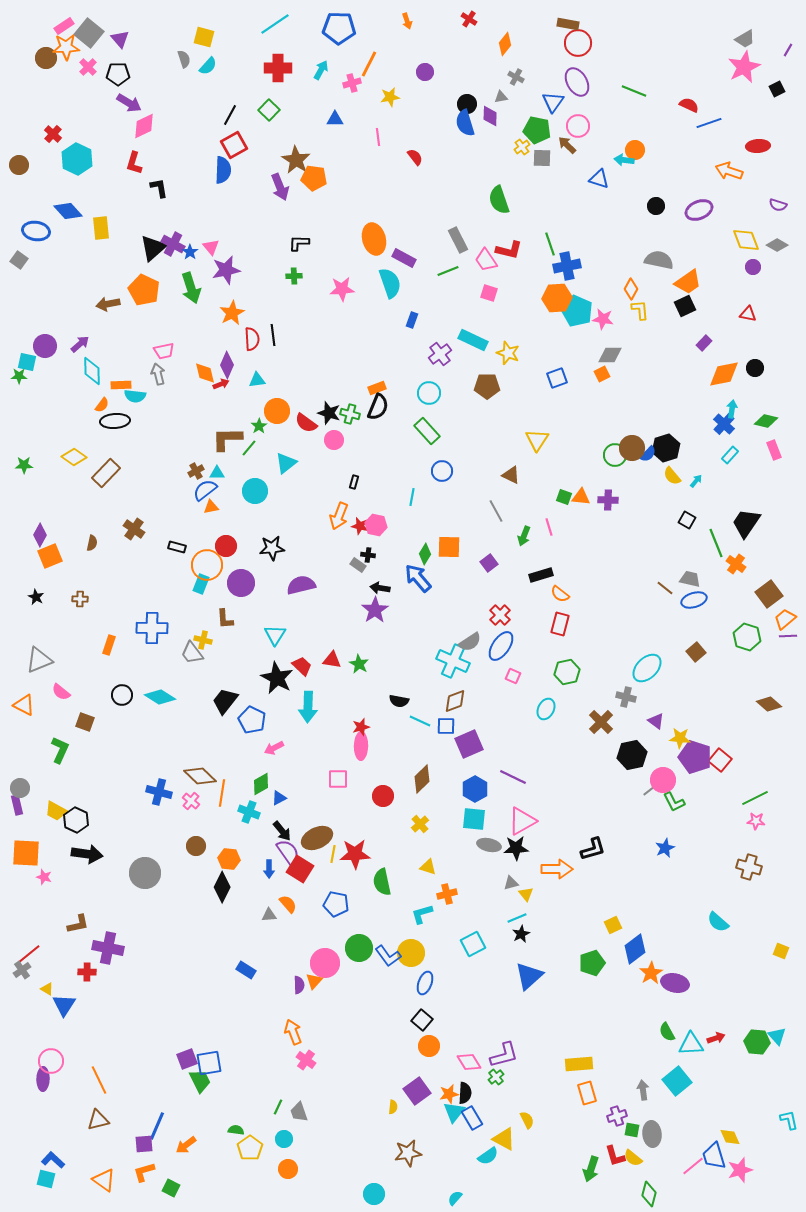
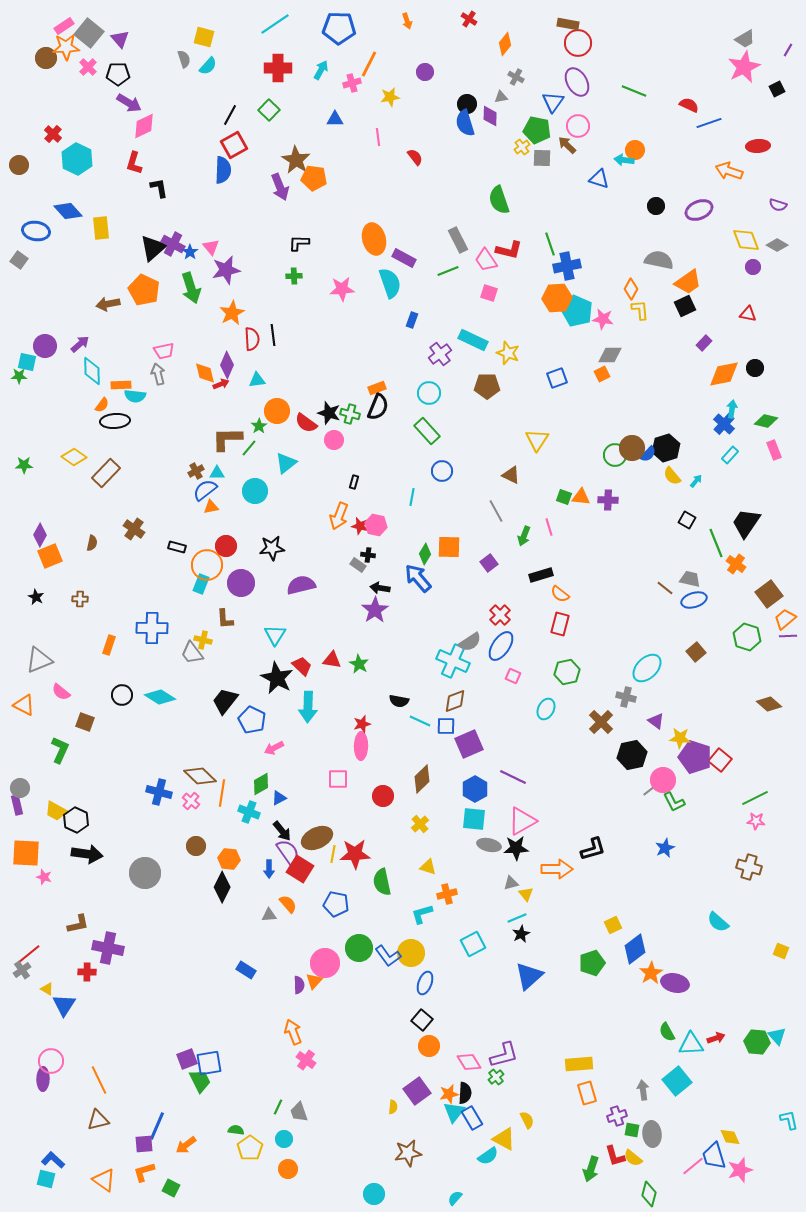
red star at (361, 727): moved 1 px right, 3 px up
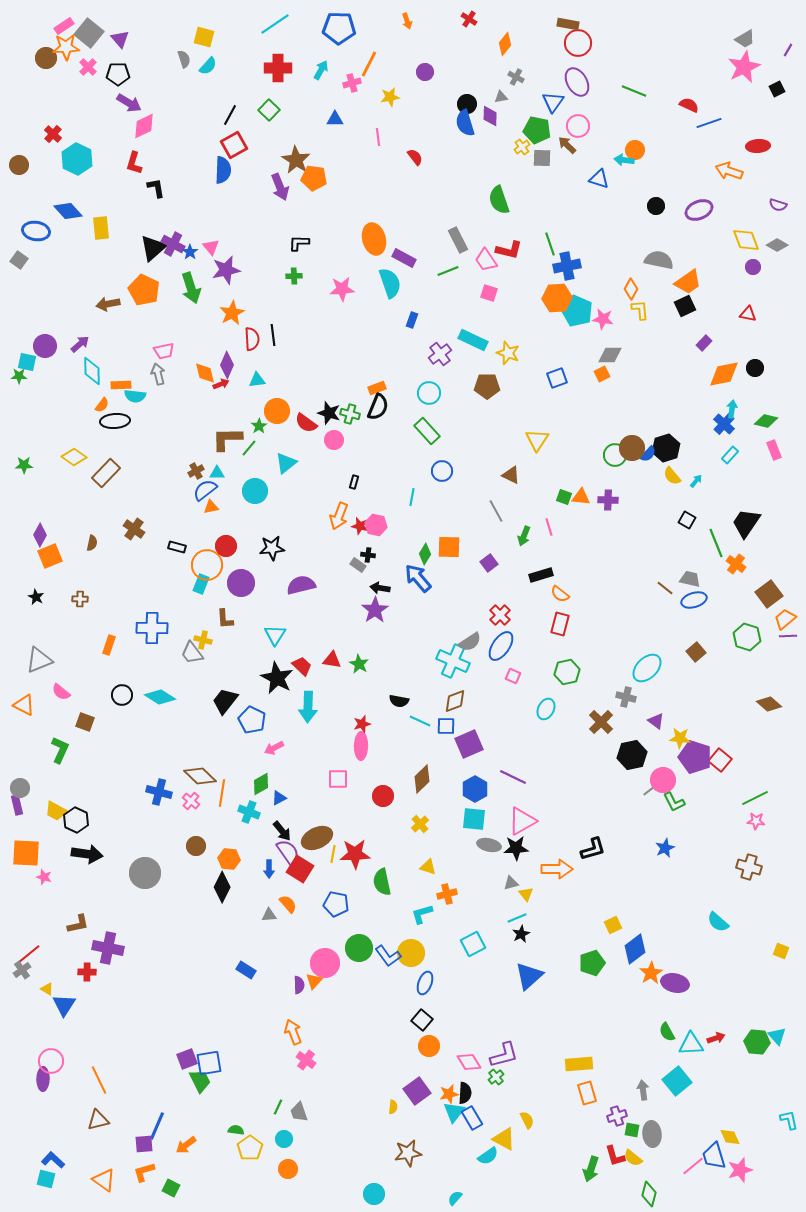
black L-shape at (159, 188): moved 3 px left
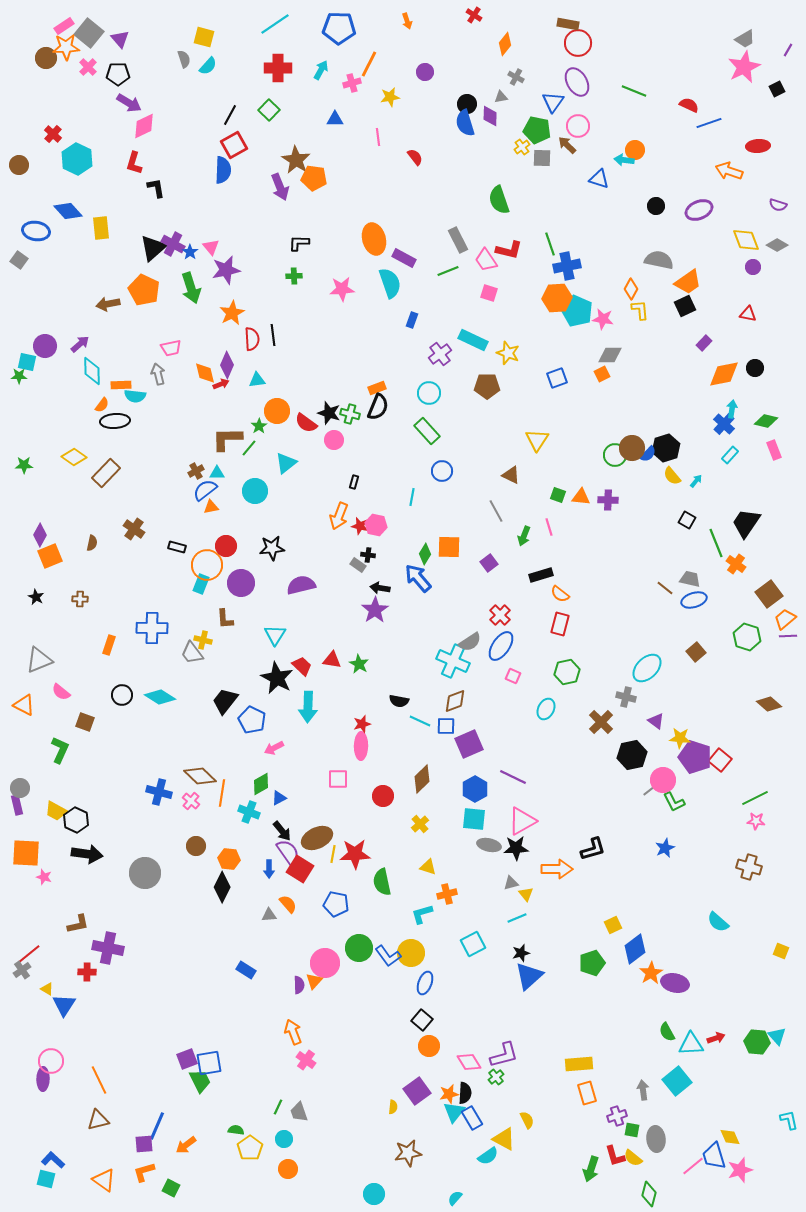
red cross at (469, 19): moved 5 px right, 4 px up
pink trapezoid at (164, 351): moved 7 px right, 3 px up
green square at (564, 497): moved 6 px left, 2 px up
black star at (521, 934): moved 19 px down; rotated 12 degrees clockwise
gray ellipse at (652, 1134): moved 4 px right, 5 px down
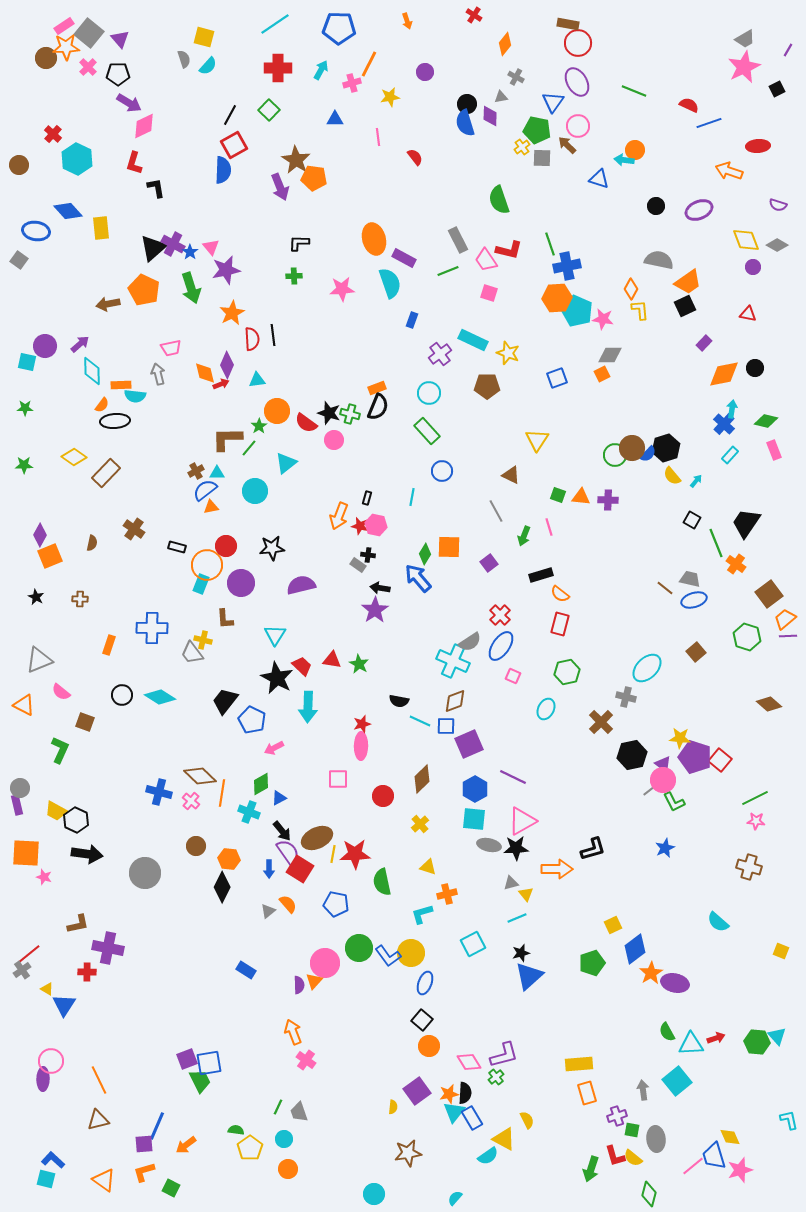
green star at (19, 376): moved 6 px right, 32 px down
black rectangle at (354, 482): moved 13 px right, 16 px down
black square at (687, 520): moved 5 px right
purple triangle at (656, 721): moved 7 px right, 43 px down
gray triangle at (269, 915): moved 1 px left, 4 px up; rotated 35 degrees counterclockwise
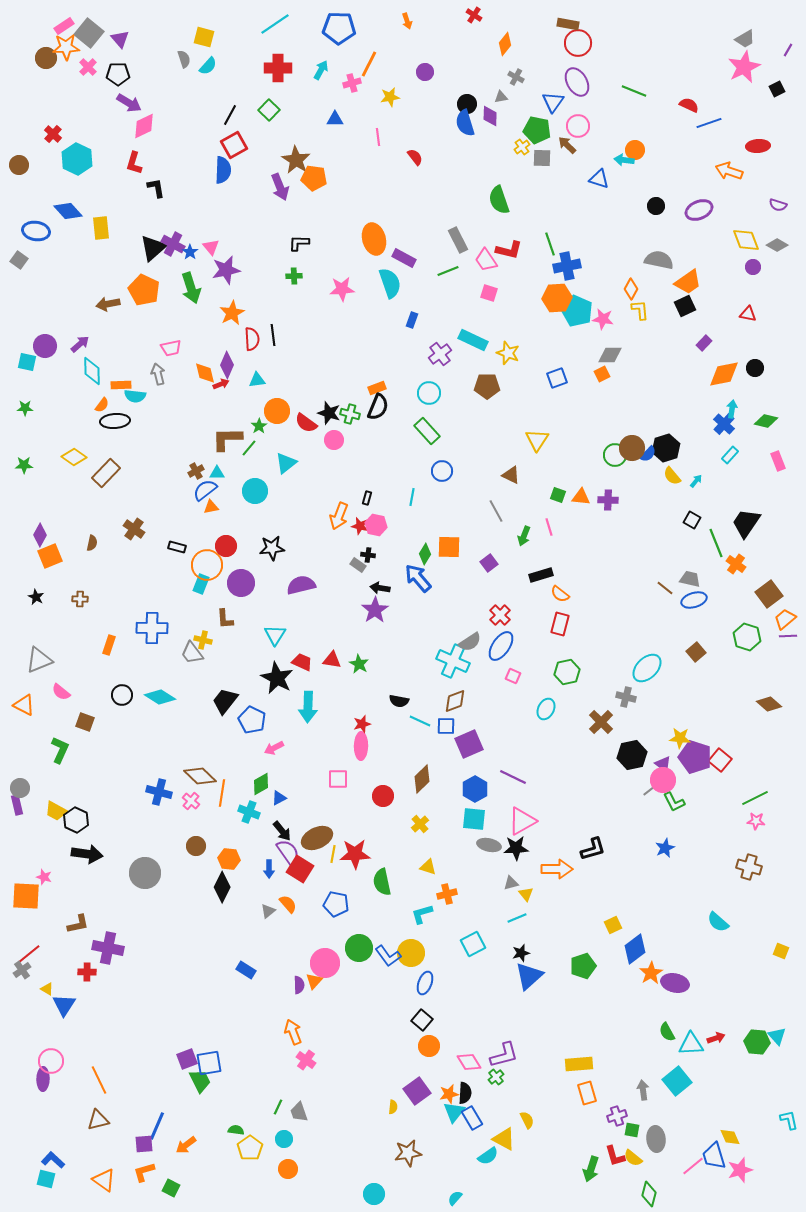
pink rectangle at (774, 450): moved 4 px right, 11 px down
red trapezoid at (302, 666): moved 4 px up; rotated 20 degrees counterclockwise
orange square at (26, 853): moved 43 px down
green pentagon at (592, 963): moved 9 px left, 3 px down
